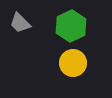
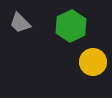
yellow circle: moved 20 px right, 1 px up
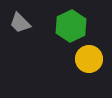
yellow circle: moved 4 px left, 3 px up
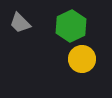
yellow circle: moved 7 px left
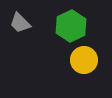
yellow circle: moved 2 px right, 1 px down
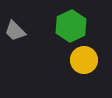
gray trapezoid: moved 5 px left, 8 px down
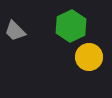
yellow circle: moved 5 px right, 3 px up
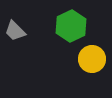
yellow circle: moved 3 px right, 2 px down
